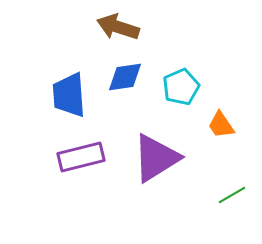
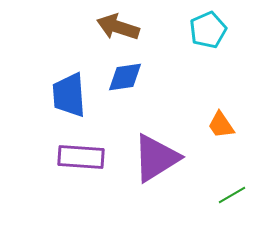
cyan pentagon: moved 27 px right, 57 px up
purple rectangle: rotated 18 degrees clockwise
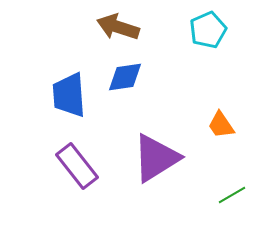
purple rectangle: moved 4 px left, 9 px down; rotated 48 degrees clockwise
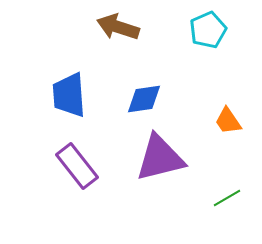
blue diamond: moved 19 px right, 22 px down
orange trapezoid: moved 7 px right, 4 px up
purple triangle: moved 4 px right; rotated 18 degrees clockwise
green line: moved 5 px left, 3 px down
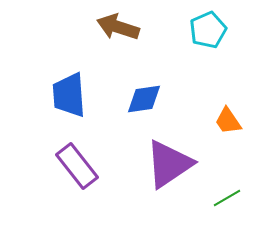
purple triangle: moved 9 px right, 6 px down; rotated 20 degrees counterclockwise
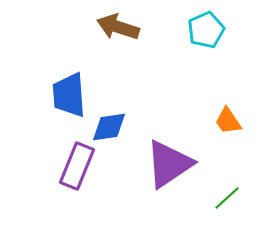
cyan pentagon: moved 2 px left
blue diamond: moved 35 px left, 28 px down
purple rectangle: rotated 60 degrees clockwise
green line: rotated 12 degrees counterclockwise
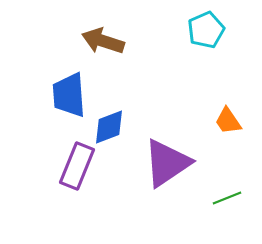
brown arrow: moved 15 px left, 14 px down
blue diamond: rotated 12 degrees counterclockwise
purple triangle: moved 2 px left, 1 px up
green line: rotated 20 degrees clockwise
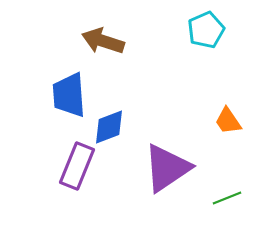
purple triangle: moved 5 px down
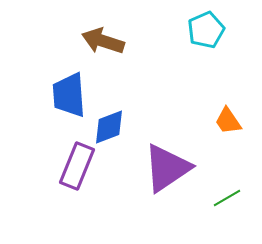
green line: rotated 8 degrees counterclockwise
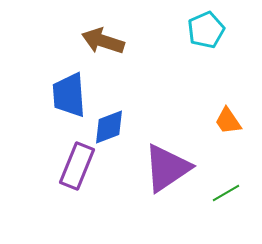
green line: moved 1 px left, 5 px up
